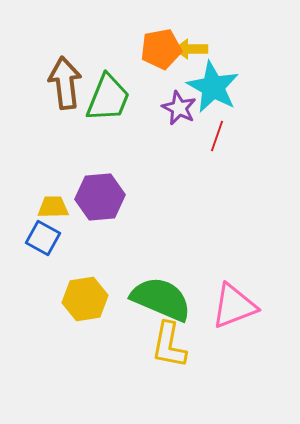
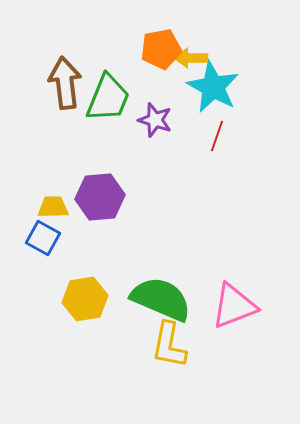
yellow arrow: moved 9 px down
purple star: moved 24 px left, 12 px down; rotated 8 degrees counterclockwise
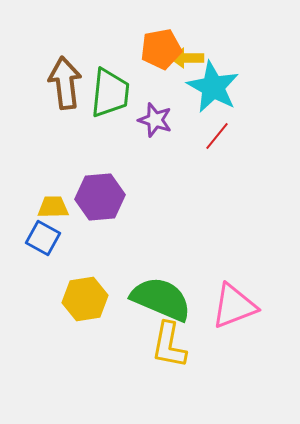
yellow arrow: moved 4 px left
green trapezoid: moved 2 px right, 5 px up; rotated 16 degrees counterclockwise
red line: rotated 20 degrees clockwise
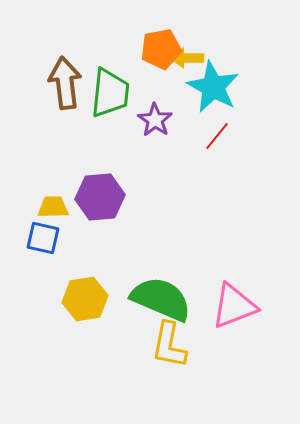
purple star: rotated 16 degrees clockwise
blue square: rotated 16 degrees counterclockwise
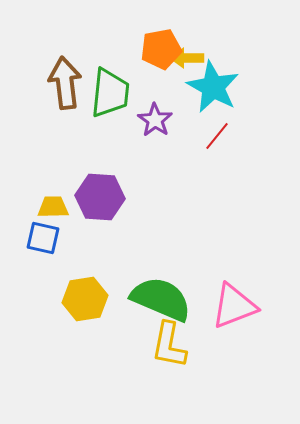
purple hexagon: rotated 9 degrees clockwise
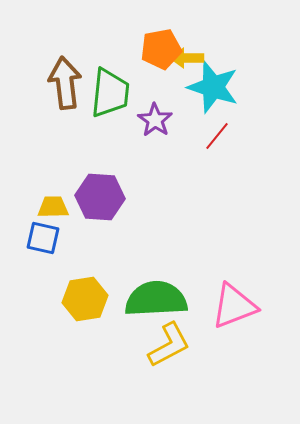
cyan star: rotated 10 degrees counterclockwise
green semicircle: moved 5 px left; rotated 26 degrees counterclockwise
yellow L-shape: rotated 129 degrees counterclockwise
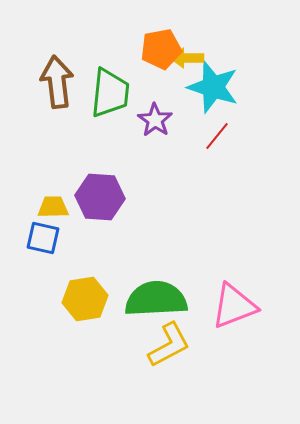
brown arrow: moved 8 px left, 1 px up
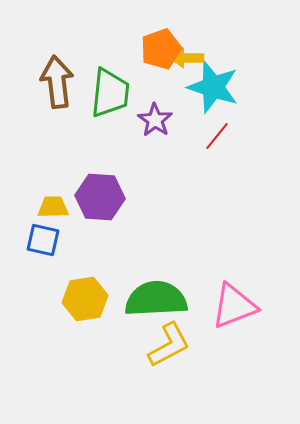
orange pentagon: rotated 9 degrees counterclockwise
blue square: moved 2 px down
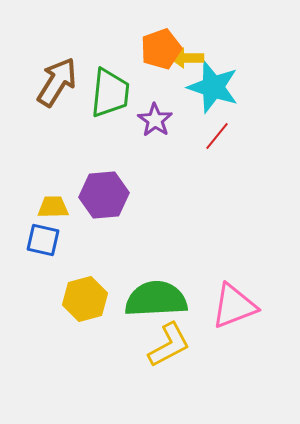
brown arrow: rotated 39 degrees clockwise
purple hexagon: moved 4 px right, 2 px up; rotated 9 degrees counterclockwise
yellow hexagon: rotated 6 degrees counterclockwise
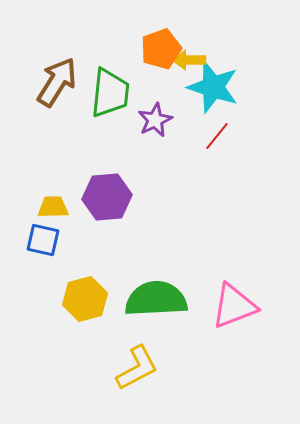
yellow arrow: moved 2 px right, 2 px down
purple star: rotated 12 degrees clockwise
purple hexagon: moved 3 px right, 2 px down
yellow L-shape: moved 32 px left, 23 px down
